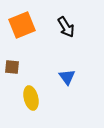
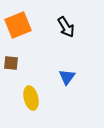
orange square: moved 4 px left
brown square: moved 1 px left, 4 px up
blue triangle: rotated 12 degrees clockwise
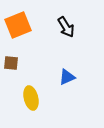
blue triangle: rotated 30 degrees clockwise
